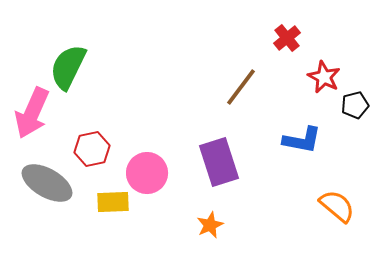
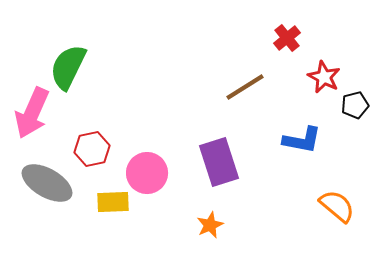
brown line: moved 4 px right; rotated 21 degrees clockwise
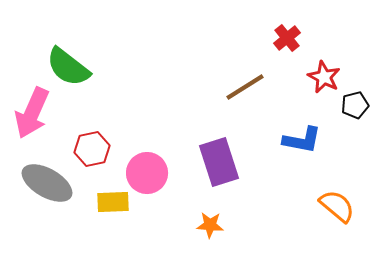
green semicircle: rotated 78 degrees counterclockwise
orange star: rotated 28 degrees clockwise
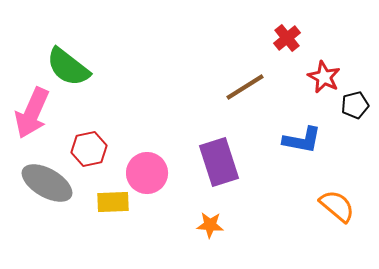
red hexagon: moved 3 px left
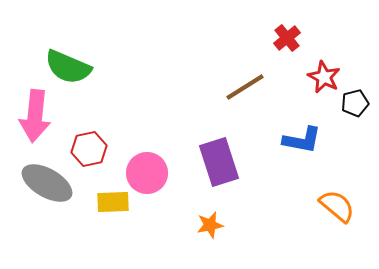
green semicircle: rotated 15 degrees counterclockwise
black pentagon: moved 2 px up
pink arrow: moved 3 px right, 3 px down; rotated 18 degrees counterclockwise
orange star: rotated 16 degrees counterclockwise
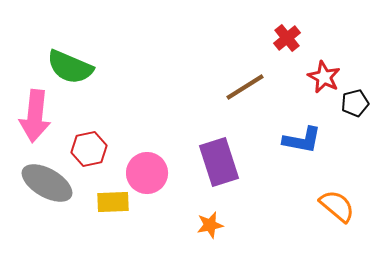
green semicircle: moved 2 px right
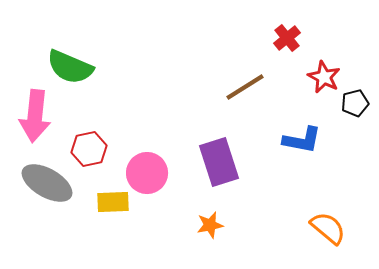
orange semicircle: moved 9 px left, 22 px down
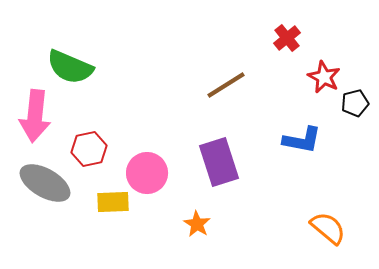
brown line: moved 19 px left, 2 px up
gray ellipse: moved 2 px left
orange star: moved 13 px left, 1 px up; rotated 28 degrees counterclockwise
